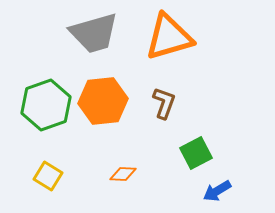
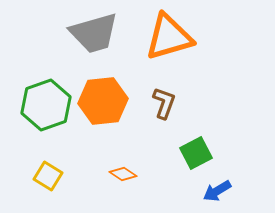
orange diamond: rotated 32 degrees clockwise
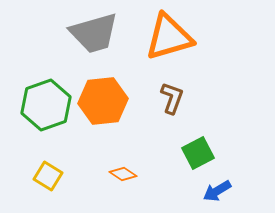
brown L-shape: moved 8 px right, 5 px up
green square: moved 2 px right
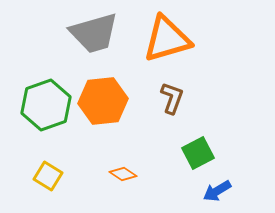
orange triangle: moved 2 px left, 2 px down
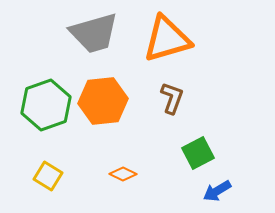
orange diamond: rotated 8 degrees counterclockwise
